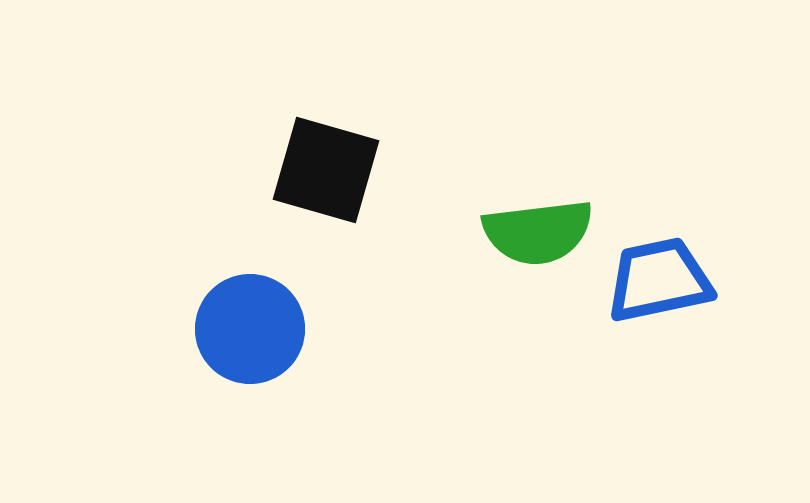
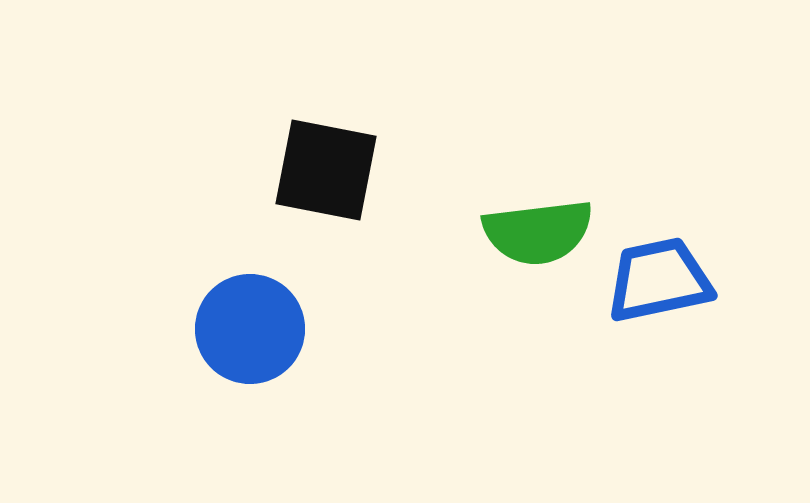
black square: rotated 5 degrees counterclockwise
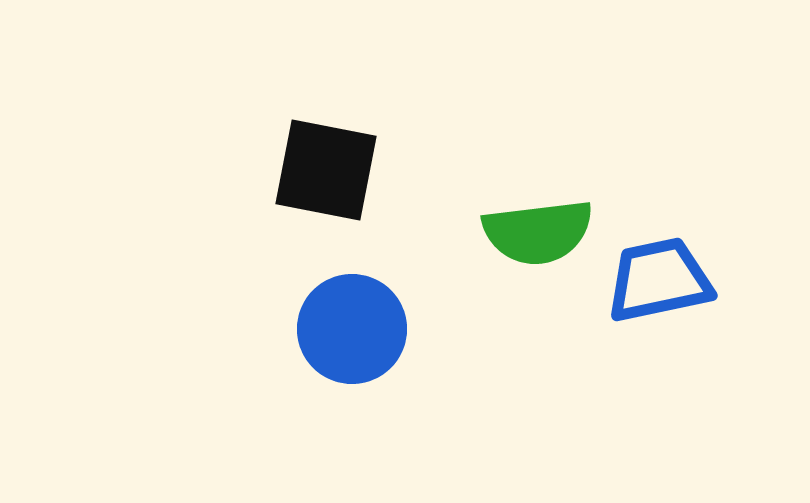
blue circle: moved 102 px right
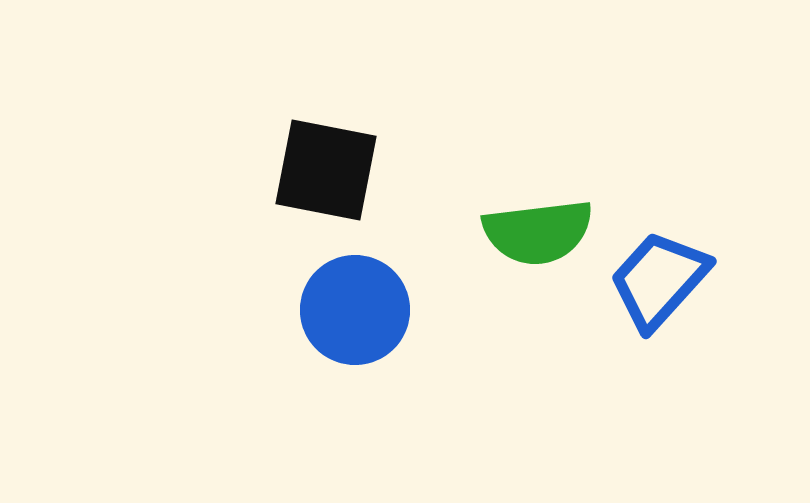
blue trapezoid: rotated 36 degrees counterclockwise
blue circle: moved 3 px right, 19 px up
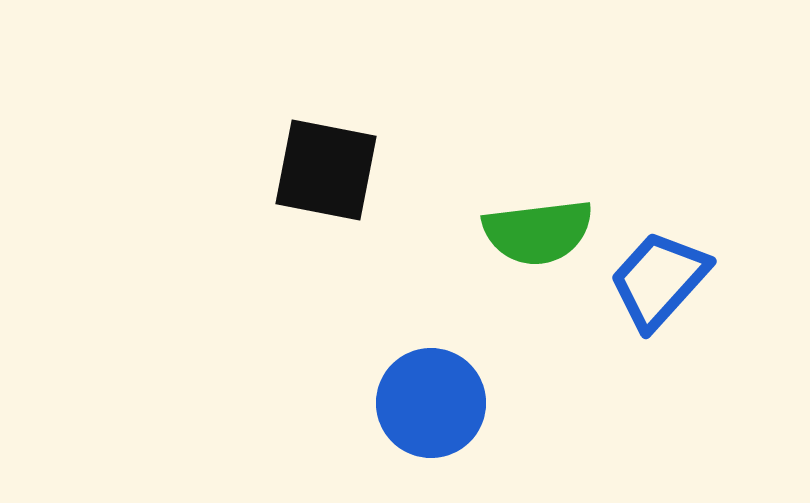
blue circle: moved 76 px right, 93 px down
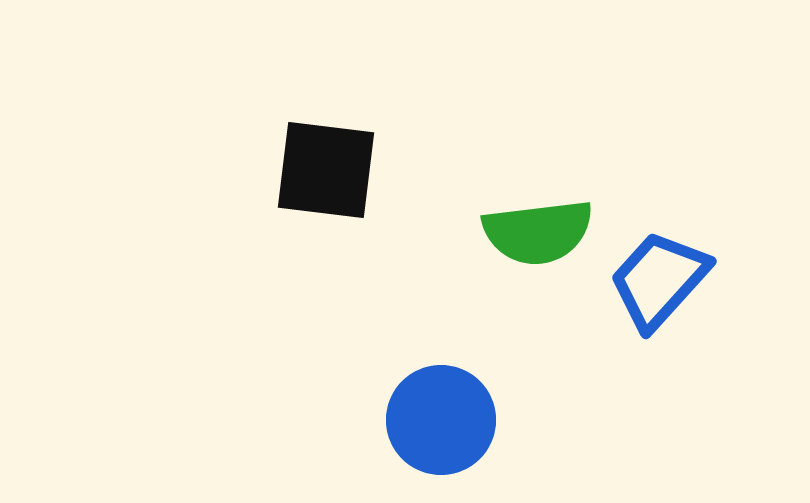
black square: rotated 4 degrees counterclockwise
blue circle: moved 10 px right, 17 px down
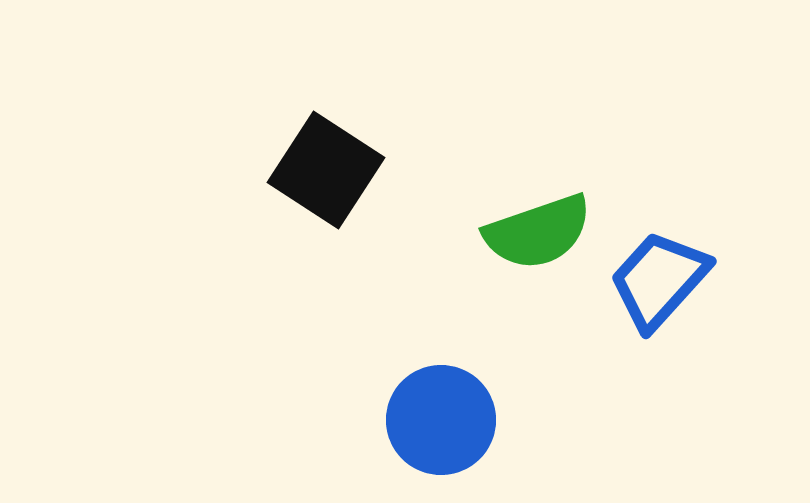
black square: rotated 26 degrees clockwise
green semicircle: rotated 12 degrees counterclockwise
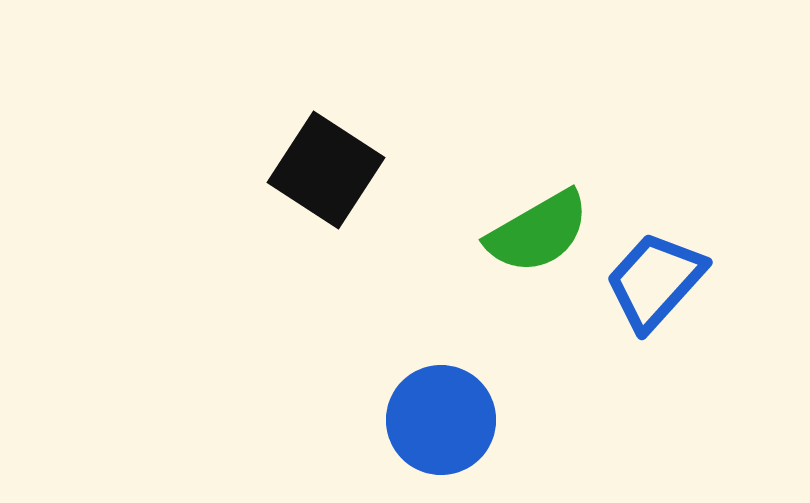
green semicircle: rotated 11 degrees counterclockwise
blue trapezoid: moved 4 px left, 1 px down
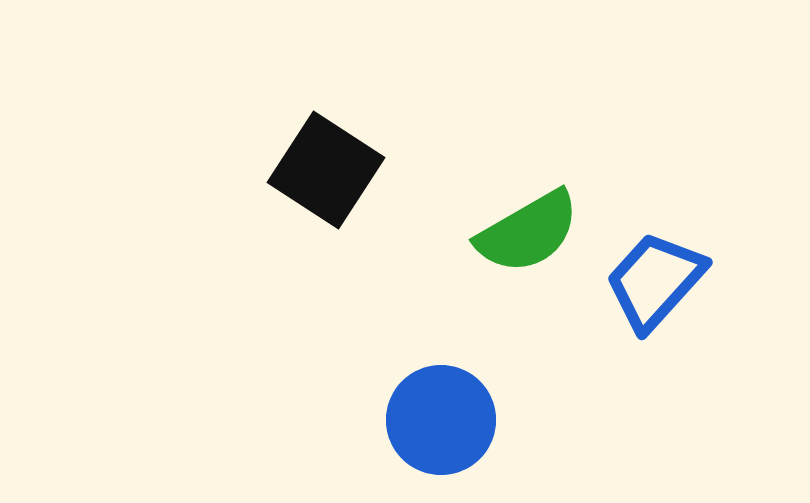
green semicircle: moved 10 px left
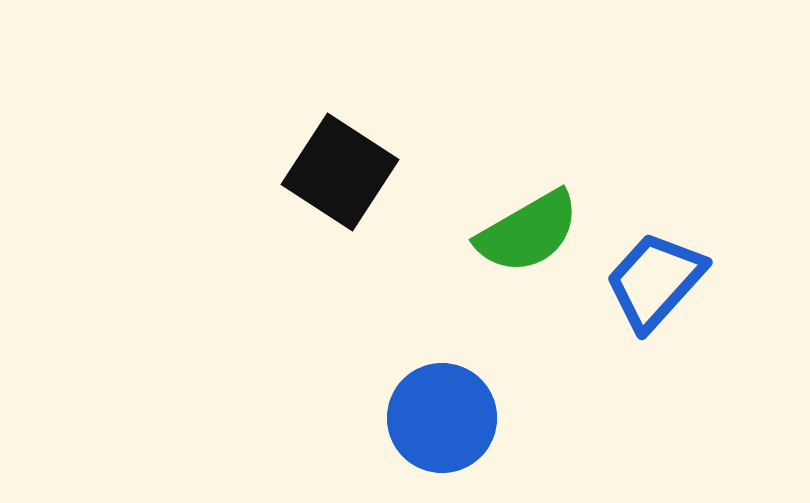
black square: moved 14 px right, 2 px down
blue circle: moved 1 px right, 2 px up
